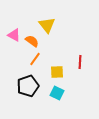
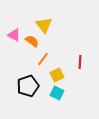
yellow triangle: moved 3 px left
orange line: moved 8 px right
yellow square: moved 3 px down; rotated 24 degrees counterclockwise
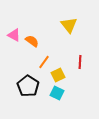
yellow triangle: moved 25 px right
orange line: moved 1 px right, 3 px down
yellow square: moved 1 px right
black pentagon: rotated 20 degrees counterclockwise
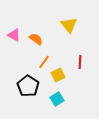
orange semicircle: moved 4 px right, 2 px up
cyan square: moved 6 px down; rotated 32 degrees clockwise
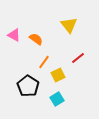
red line: moved 2 px left, 4 px up; rotated 48 degrees clockwise
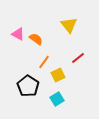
pink triangle: moved 4 px right, 1 px up
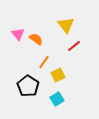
yellow triangle: moved 3 px left
pink triangle: rotated 24 degrees clockwise
red line: moved 4 px left, 12 px up
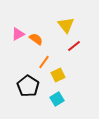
pink triangle: rotated 40 degrees clockwise
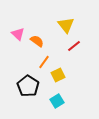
pink triangle: rotated 48 degrees counterclockwise
orange semicircle: moved 1 px right, 2 px down
cyan square: moved 2 px down
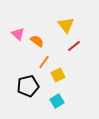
black pentagon: rotated 25 degrees clockwise
